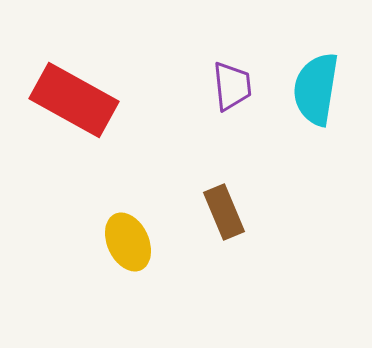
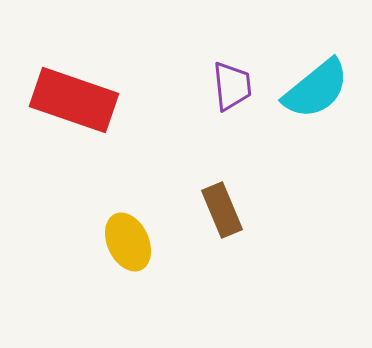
cyan semicircle: rotated 138 degrees counterclockwise
red rectangle: rotated 10 degrees counterclockwise
brown rectangle: moved 2 px left, 2 px up
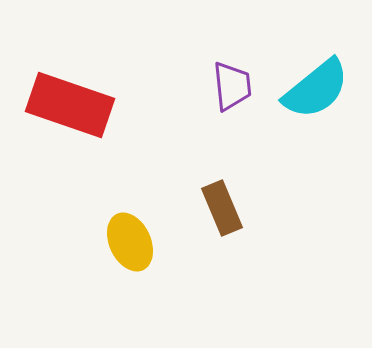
red rectangle: moved 4 px left, 5 px down
brown rectangle: moved 2 px up
yellow ellipse: moved 2 px right
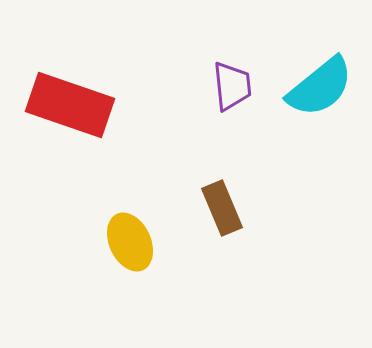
cyan semicircle: moved 4 px right, 2 px up
